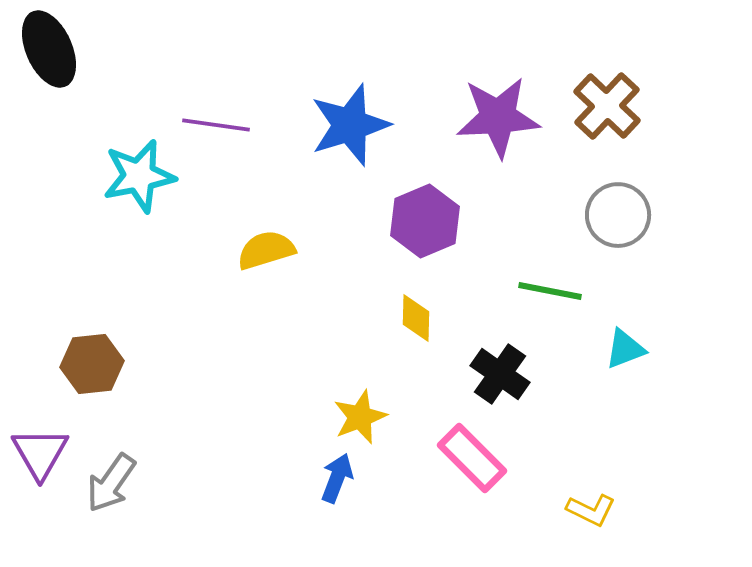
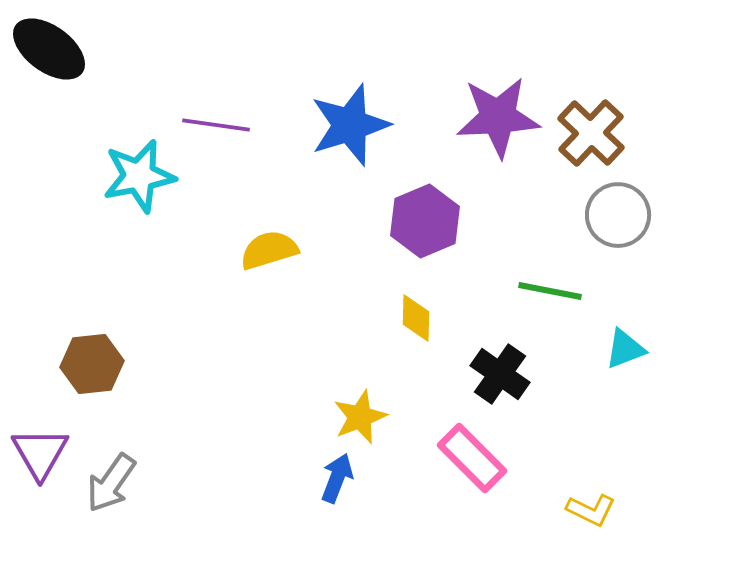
black ellipse: rotated 30 degrees counterclockwise
brown cross: moved 16 px left, 27 px down
yellow semicircle: moved 3 px right
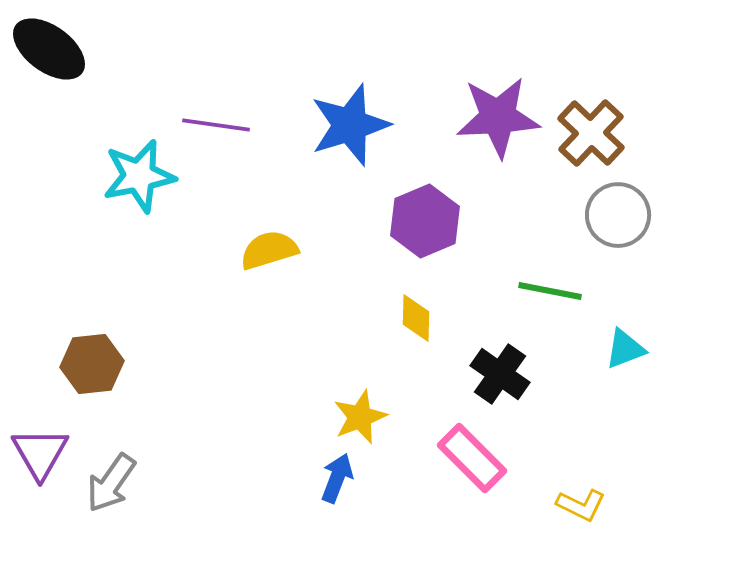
yellow L-shape: moved 10 px left, 5 px up
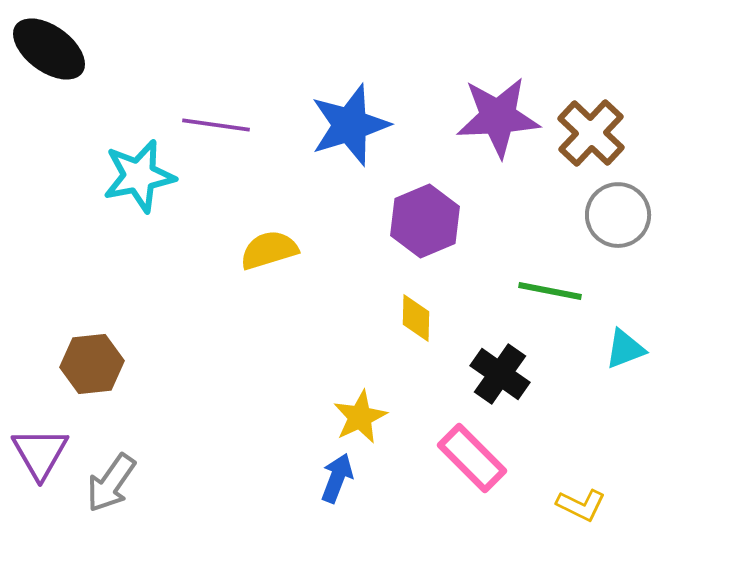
yellow star: rotated 4 degrees counterclockwise
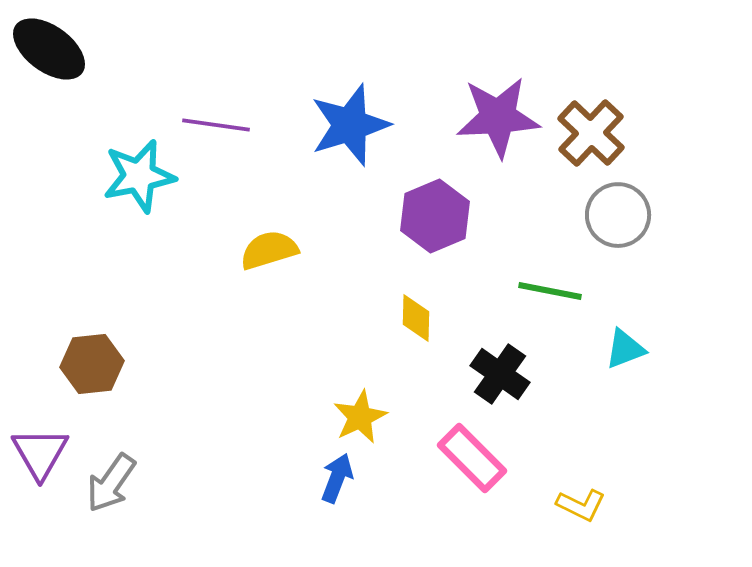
purple hexagon: moved 10 px right, 5 px up
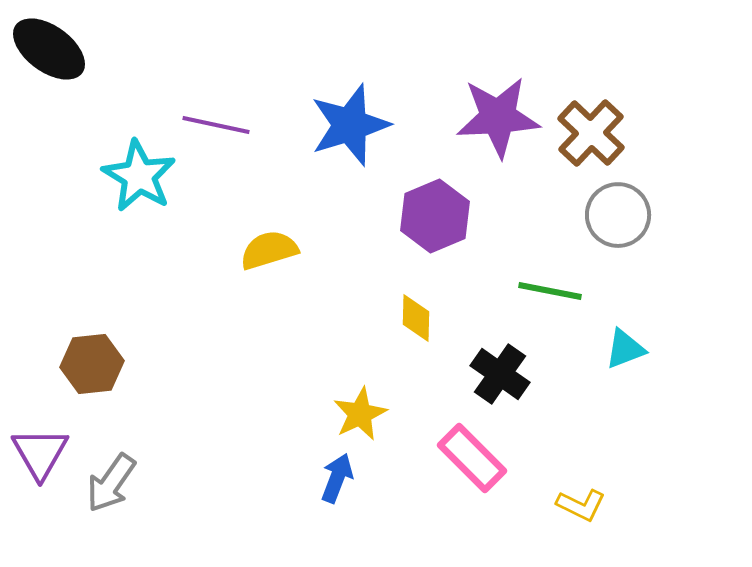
purple line: rotated 4 degrees clockwise
cyan star: rotated 30 degrees counterclockwise
yellow star: moved 3 px up
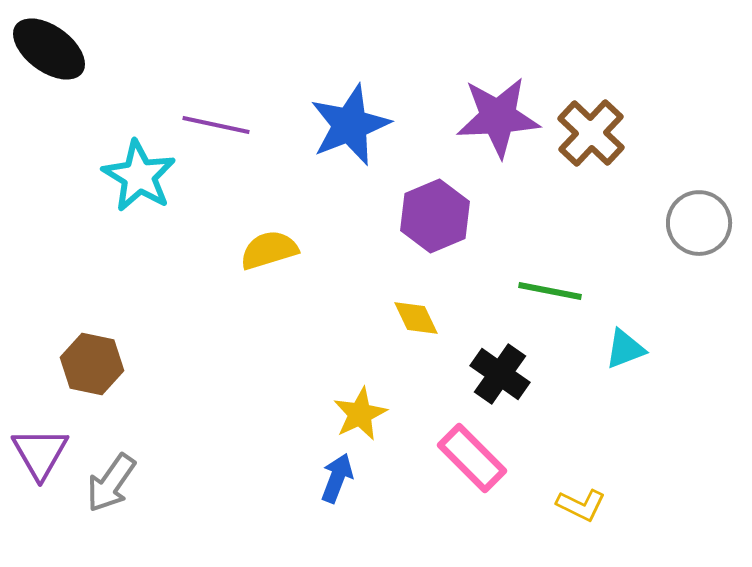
blue star: rotated 4 degrees counterclockwise
gray circle: moved 81 px right, 8 px down
yellow diamond: rotated 27 degrees counterclockwise
brown hexagon: rotated 18 degrees clockwise
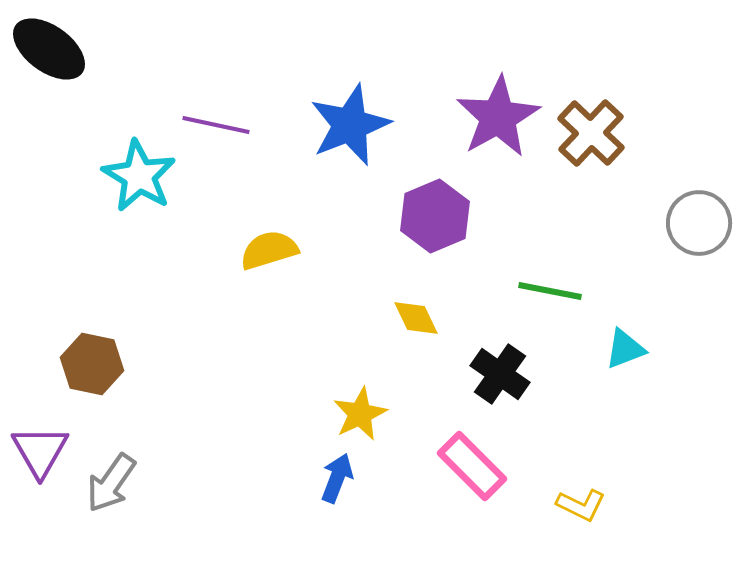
purple star: rotated 26 degrees counterclockwise
purple triangle: moved 2 px up
pink rectangle: moved 8 px down
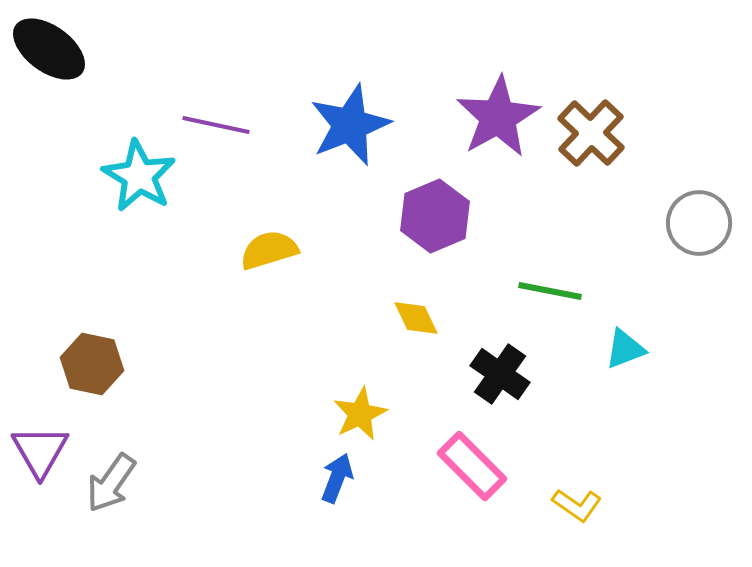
yellow L-shape: moved 4 px left; rotated 9 degrees clockwise
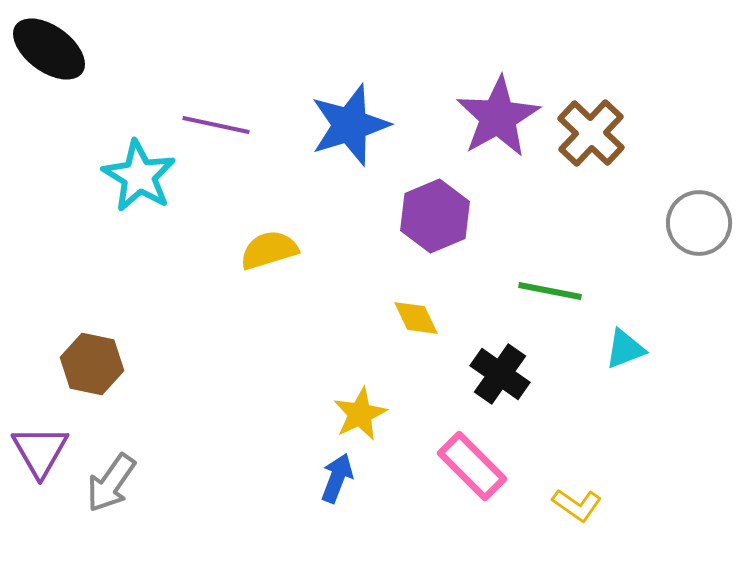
blue star: rotated 4 degrees clockwise
